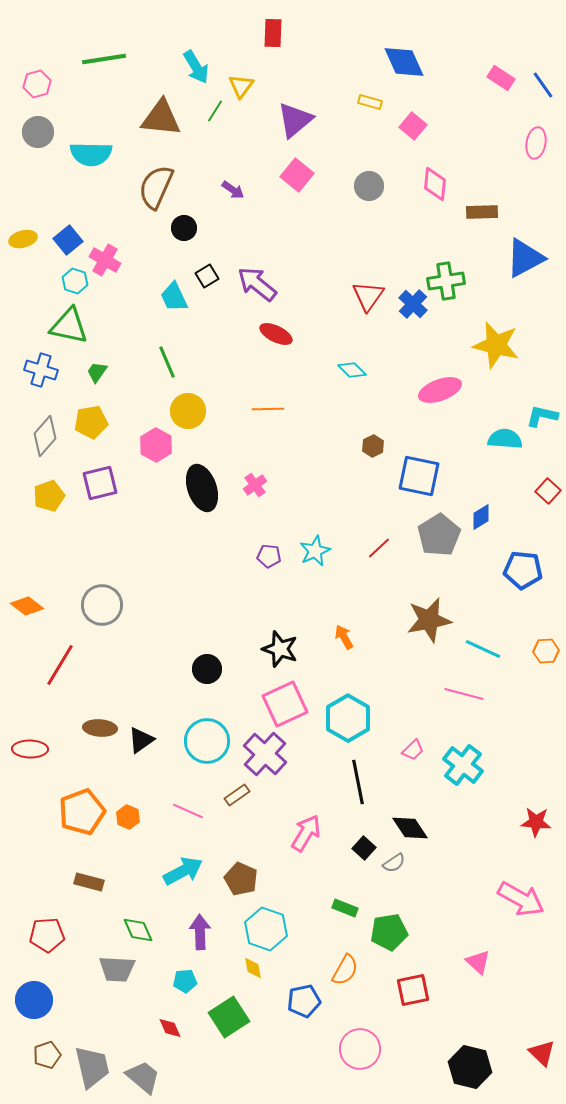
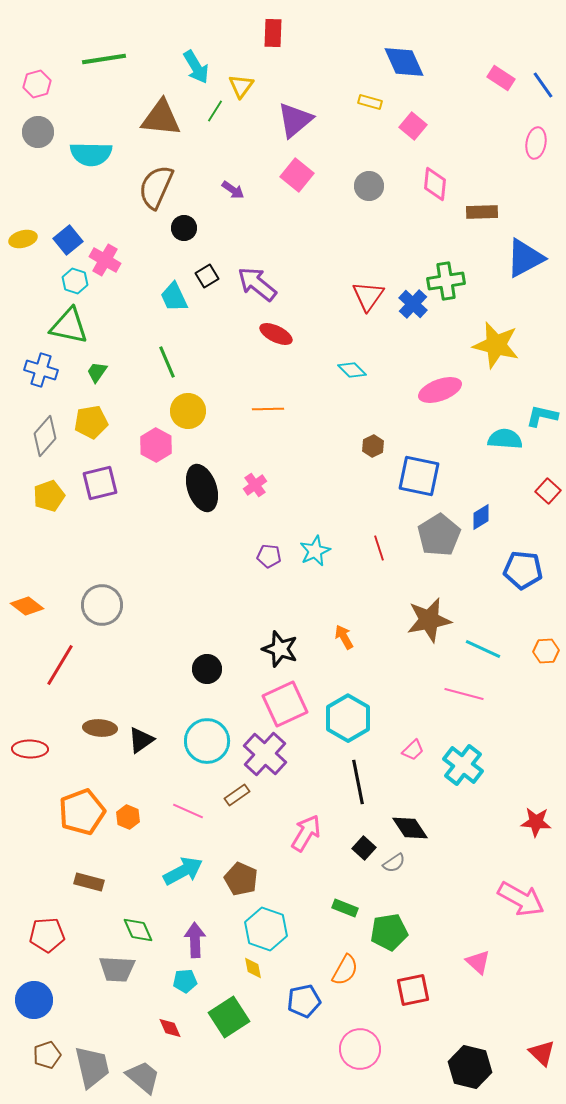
red line at (379, 548): rotated 65 degrees counterclockwise
purple arrow at (200, 932): moved 5 px left, 8 px down
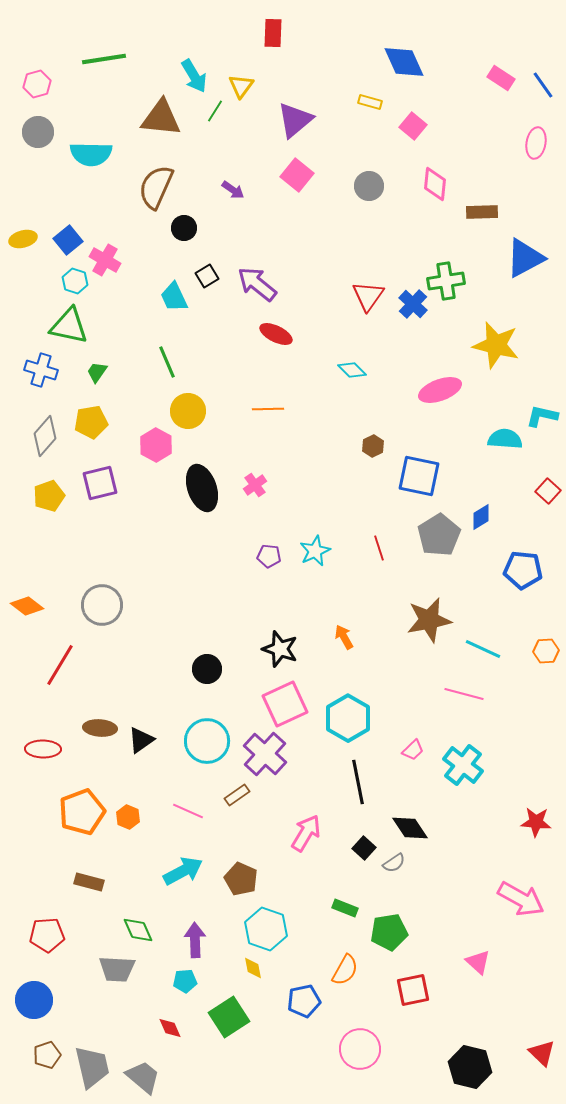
cyan arrow at (196, 67): moved 2 px left, 9 px down
red ellipse at (30, 749): moved 13 px right
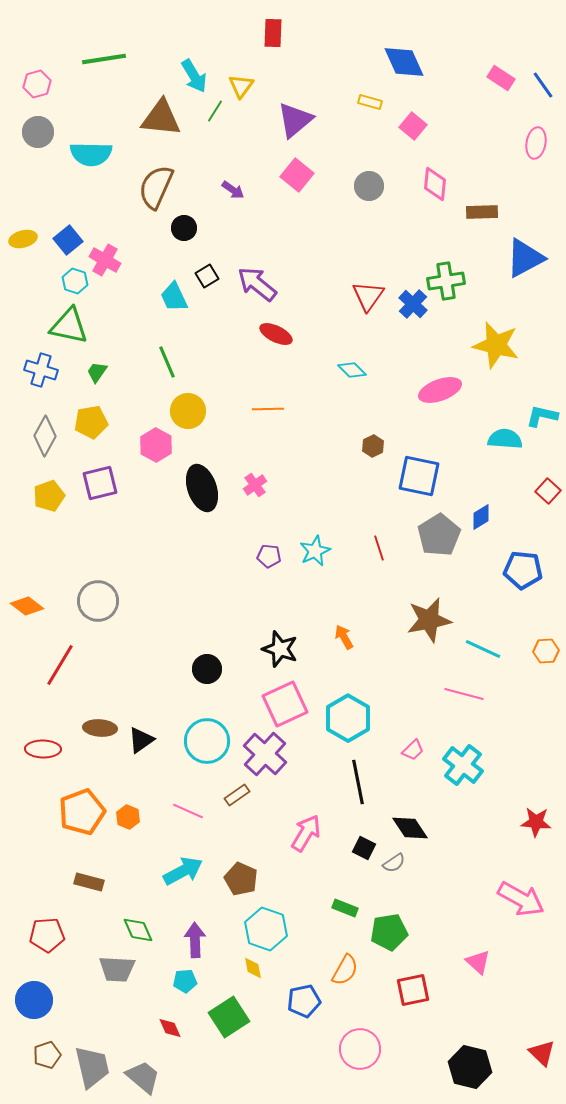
gray diamond at (45, 436): rotated 12 degrees counterclockwise
gray circle at (102, 605): moved 4 px left, 4 px up
black square at (364, 848): rotated 15 degrees counterclockwise
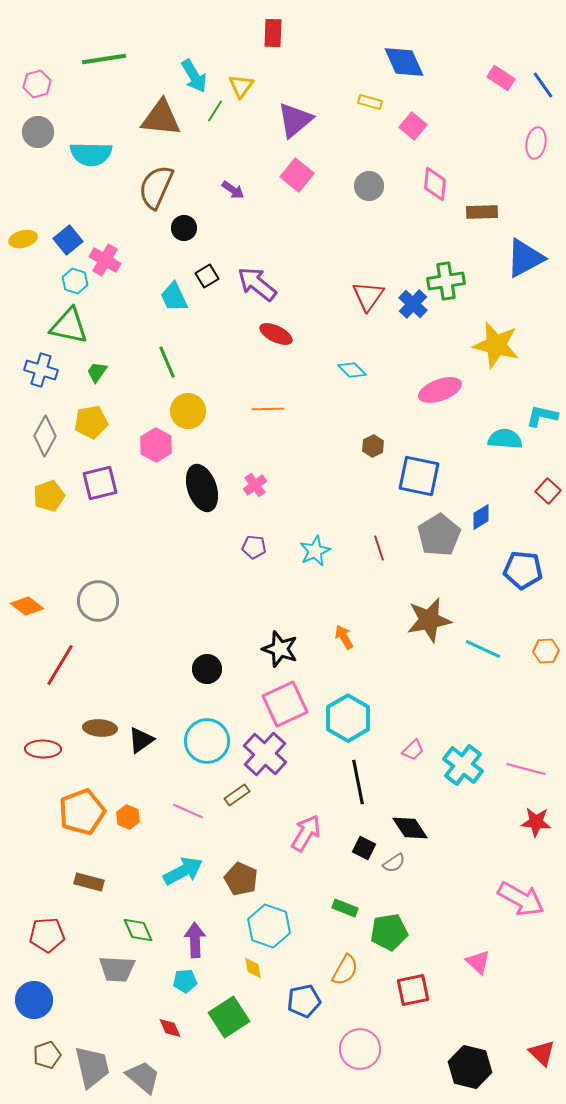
purple pentagon at (269, 556): moved 15 px left, 9 px up
pink line at (464, 694): moved 62 px right, 75 px down
cyan hexagon at (266, 929): moved 3 px right, 3 px up
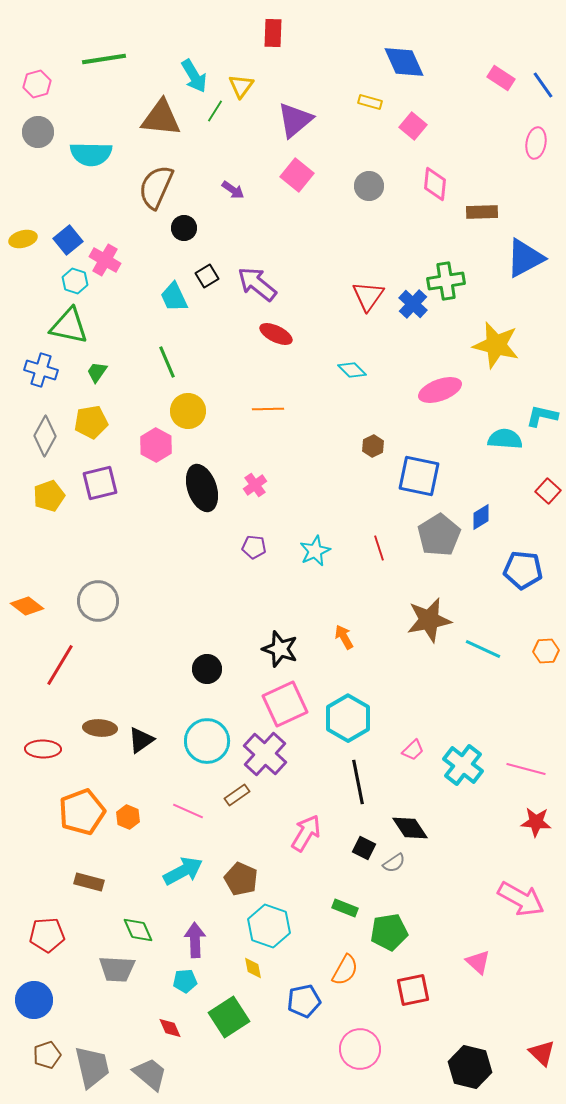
gray trapezoid at (143, 1077): moved 7 px right, 3 px up
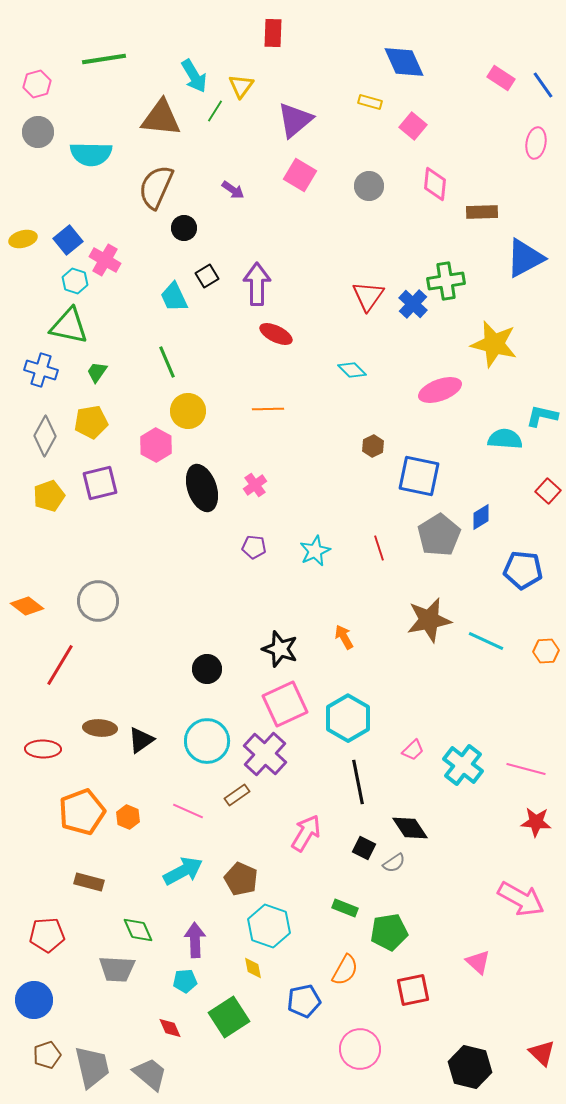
pink square at (297, 175): moved 3 px right; rotated 8 degrees counterclockwise
purple arrow at (257, 284): rotated 51 degrees clockwise
yellow star at (496, 345): moved 2 px left, 1 px up
cyan line at (483, 649): moved 3 px right, 8 px up
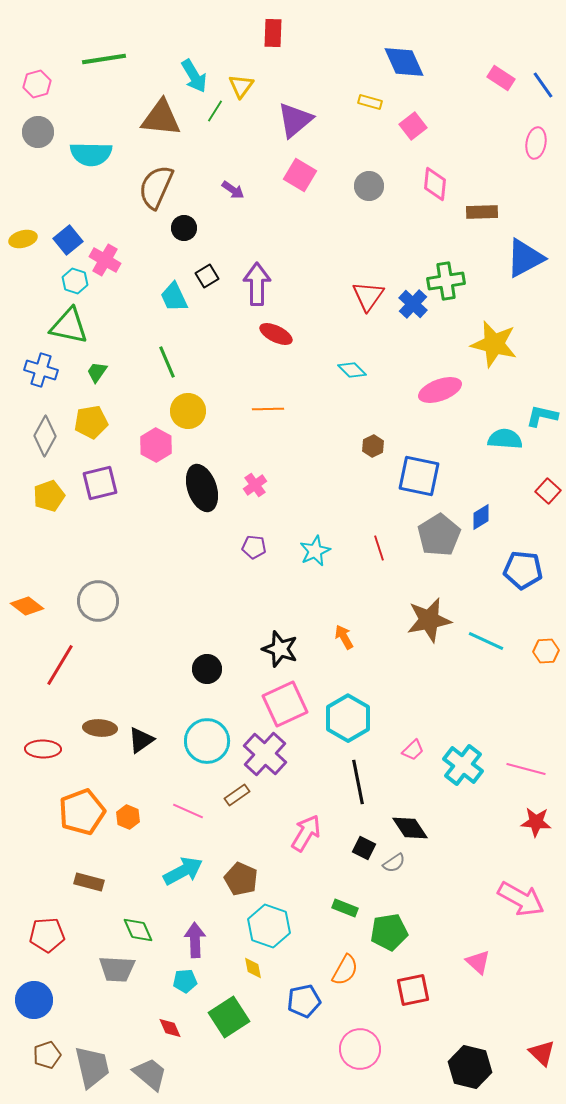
pink square at (413, 126): rotated 12 degrees clockwise
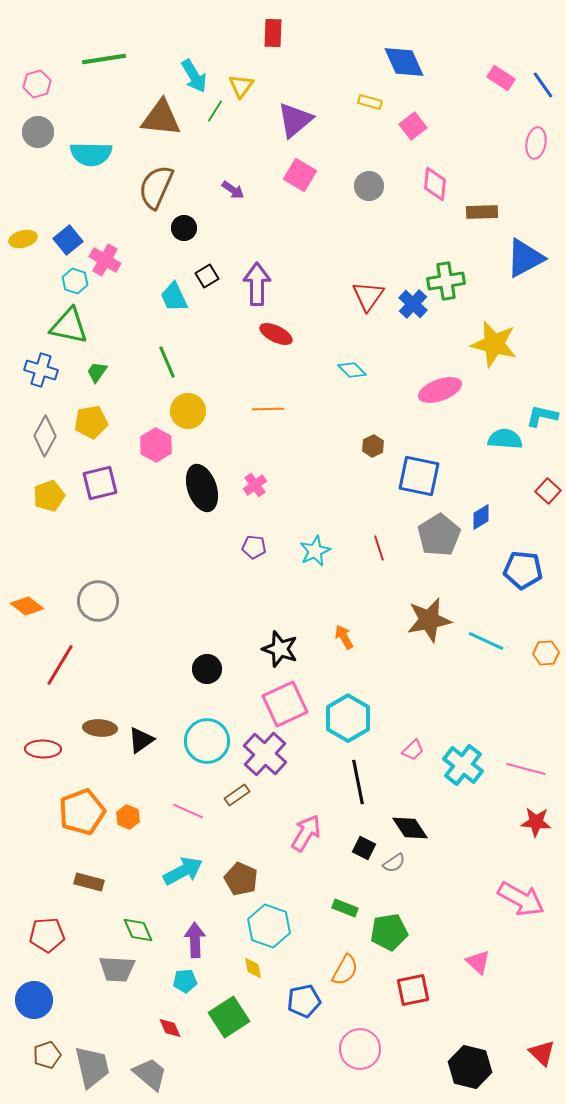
orange hexagon at (546, 651): moved 2 px down
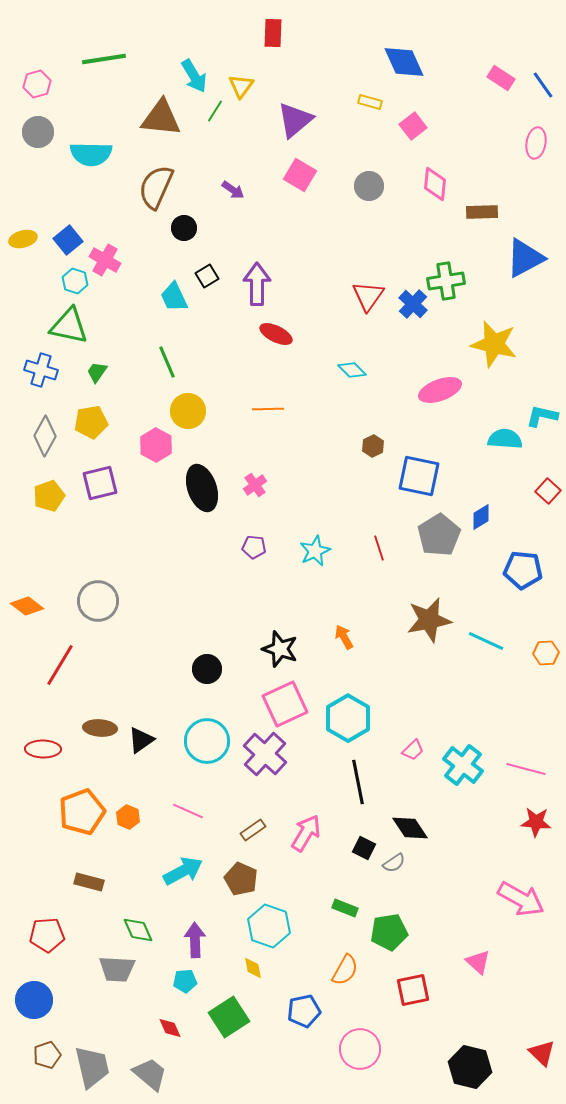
brown rectangle at (237, 795): moved 16 px right, 35 px down
blue pentagon at (304, 1001): moved 10 px down
